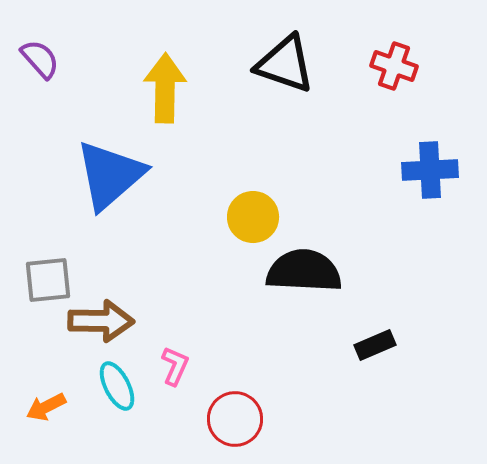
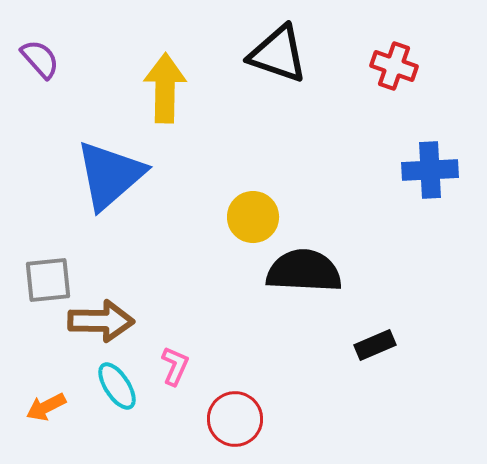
black triangle: moved 7 px left, 10 px up
cyan ellipse: rotated 6 degrees counterclockwise
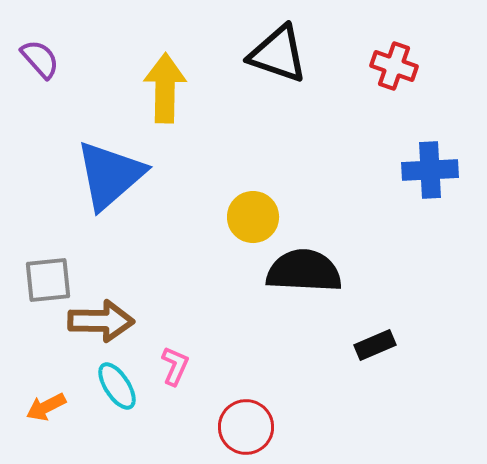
red circle: moved 11 px right, 8 px down
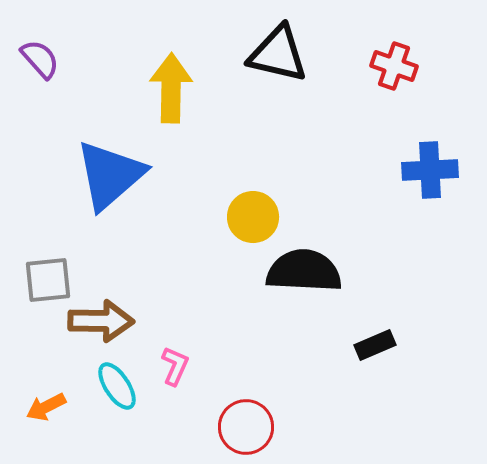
black triangle: rotated 6 degrees counterclockwise
yellow arrow: moved 6 px right
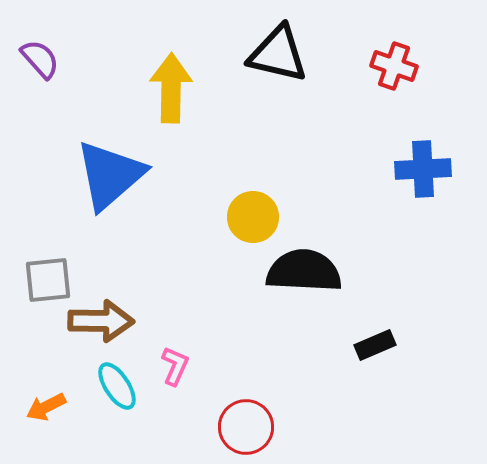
blue cross: moved 7 px left, 1 px up
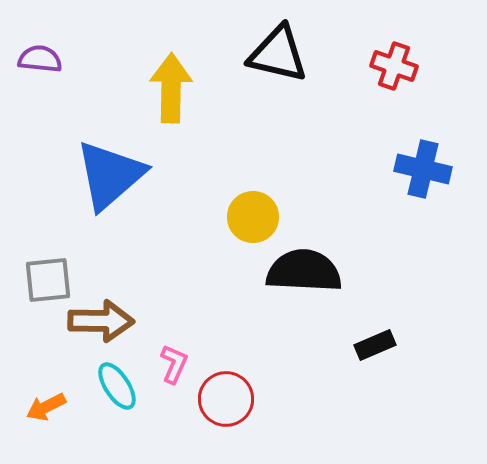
purple semicircle: rotated 42 degrees counterclockwise
blue cross: rotated 16 degrees clockwise
pink L-shape: moved 1 px left, 2 px up
red circle: moved 20 px left, 28 px up
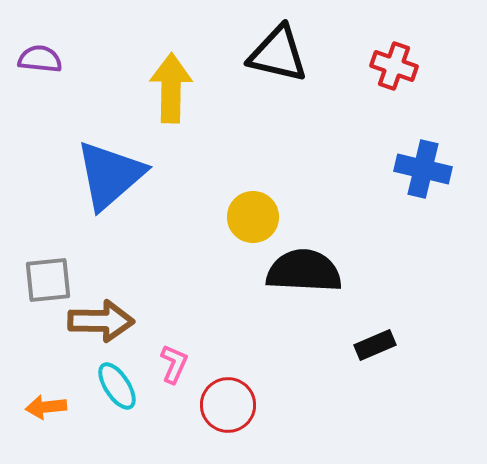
red circle: moved 2 px right, 6 px down
orange arrow: rotated 21 degrees clockwise
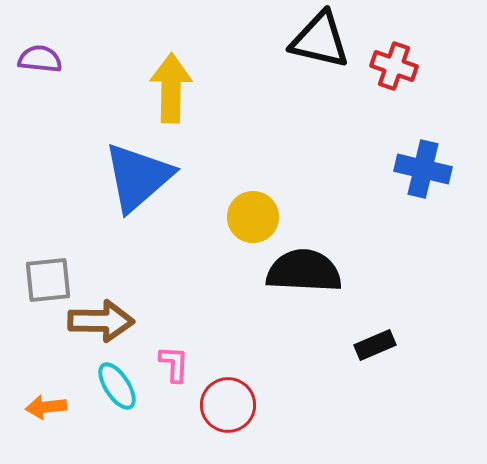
black triangle: moved 42 px right, 14 px up
blue triangle: moved 28 px right, 2 px down
pink L-shape: rotated 21 degrees counterclockwise
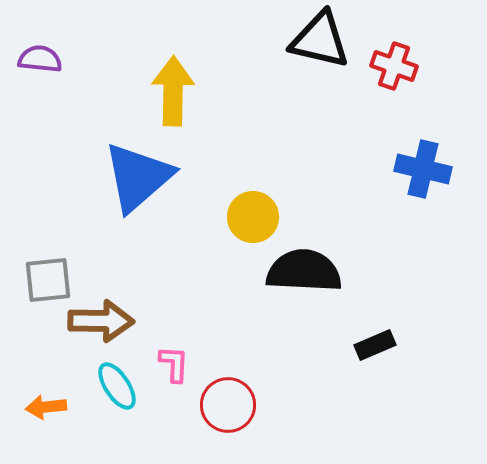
yellow arrow: moved 2 px right, 3 px down
